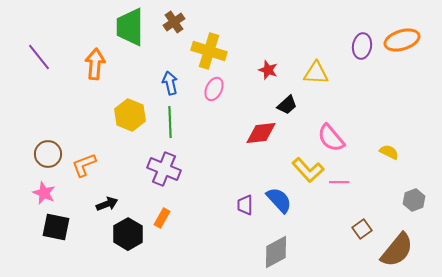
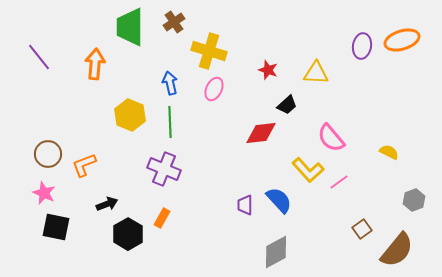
pink line: rotated 36 degrees counterclockwise
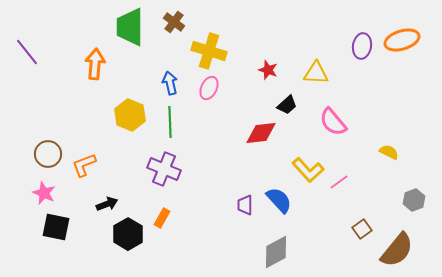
brown cross: rotated 20 degrees counterclockwise
purple line: moved 12 px left, 5 px up
pink ellipse: moved 5 px left, 1 px up
pink semicircle: moved 2 px right, 16 px up
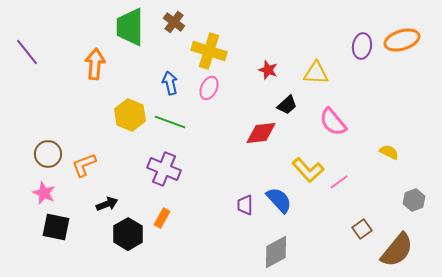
green line: rotated 68 degrees counterclockwise
